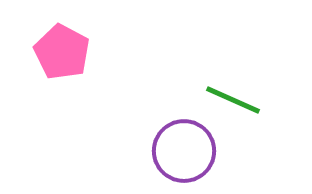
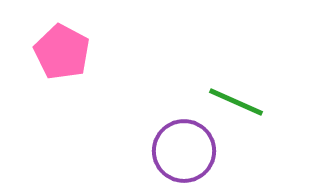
green line: moved 3 px right, 2 px down
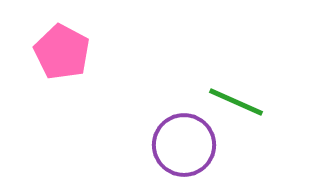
purple circle: moved 6 px up
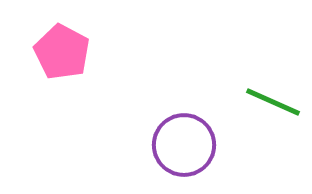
green line: moved 37 px right
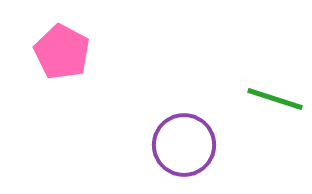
green line: moved 2 px right, 3 px up; rotated 6 degrees counterclockwise
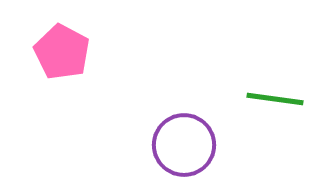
green line: rotated 10 degrees counterclockwise
